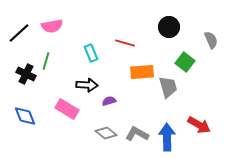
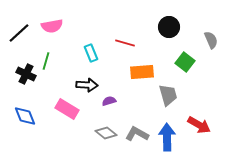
gray trapezoid: moved 8 px down
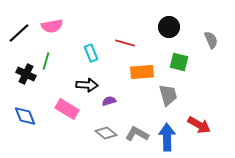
green square: moved 6 px left; rotated 24 degrees counterclockwise
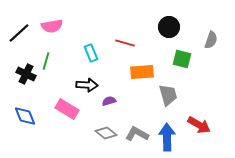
gray semicircle: rotated 42 degrees clockwise
green square: moved 3 px right, 3 px up
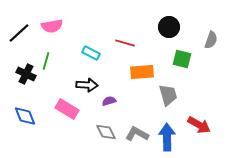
cyan rectangle: rotated 42 degrees counterclockwise
gray diamond: moved 1 px up; rotated 25 degrees clockwise
